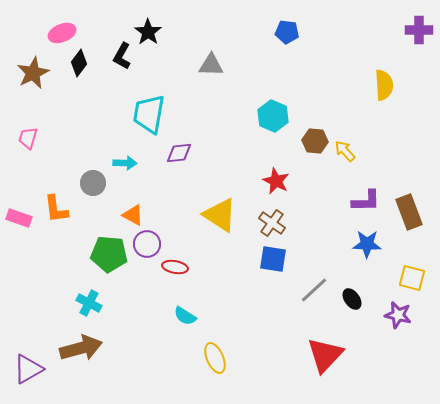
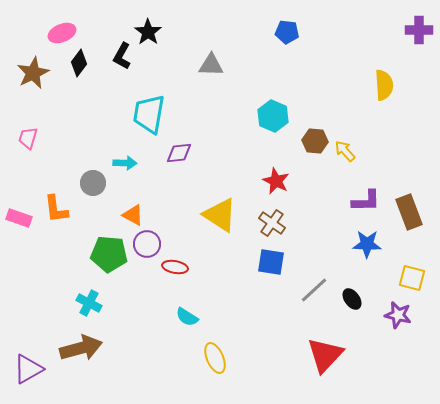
blue square: moved 2 px left, 3 px down
cyan semicircle: moved 2 px right, 1 px down
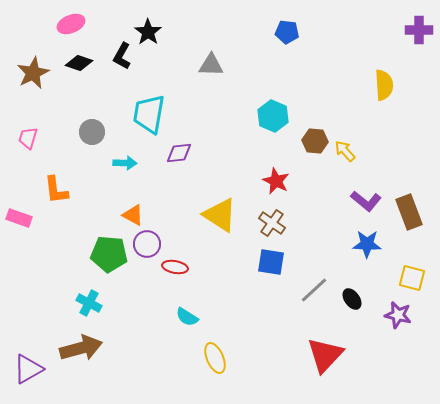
pink ellipse: moved 9 px right, 9 px up
black diamond: rotated 72 degrees clockwise
gray circle: moved 1 px left, 51 px up
purple L-shape: rotated 40 degrees clockwise
orange L-shape: moved 19 px up
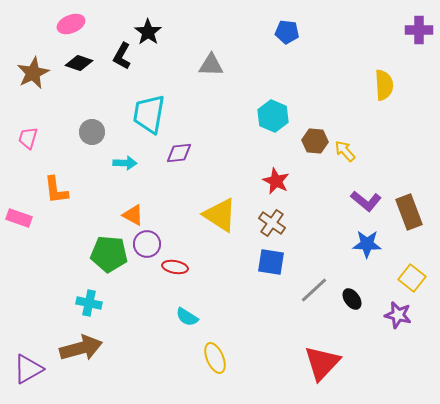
yellow square: rotated 24 degrees clockwise
cyan cross: rotated 15 degrees counterclockwise
red triangle: moved 3 px left, 8 px down
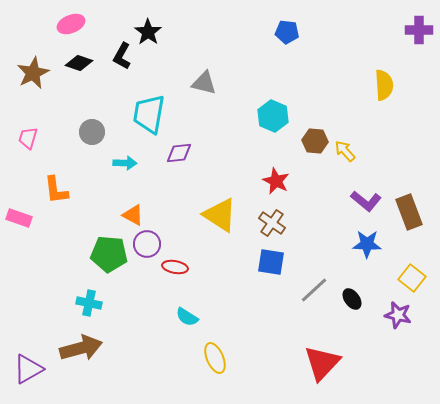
gray triangle: moved 7 px left, 18 px down; rotated 12 degrees clockwise
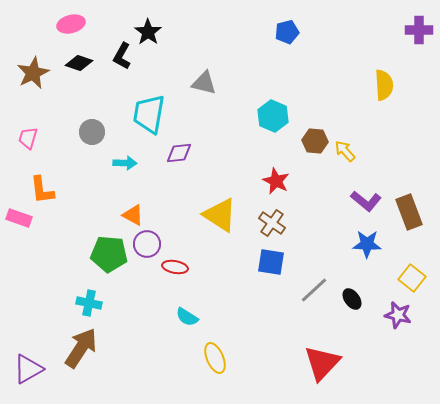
pink ellipse: rotated 8 degrees clockwise
blue pentagon: rotated 20 degrees counterclockwise
orange L-shape: moved 14 px left
brown arrow: rotated 42 degrees counterclockwise
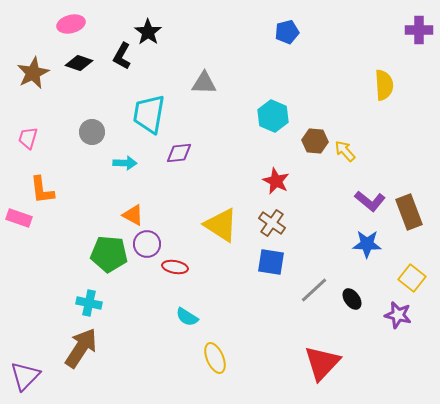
gray triangle: rotated 12 degrees counterclockwise
purple L-shape: moved 4 px right
yellow triangle: moved 1 px right, 10 px down
purple triangle: moved 3 px left, 7 px down; rotated 16 degrees counterclockwise
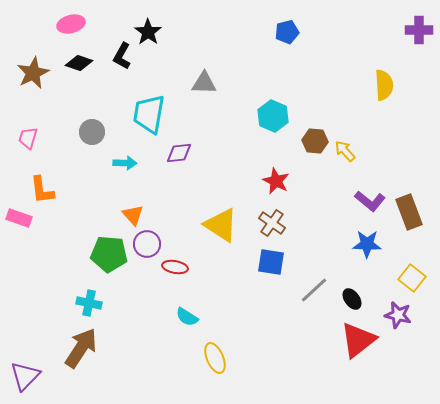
orange triangle: rotated 20 degrees clockwise
red triangle: moved 36 px right, 23 px up; rotated 9 degrees clockwise
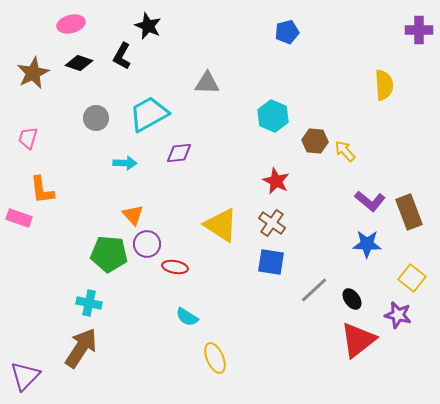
black star: moved 6 px up; rotated 12 degrees counterclockwise
gray triangle: moved 3 px right
cyan trapezoid: rotated 51 degrees clockwise
gray circle: moved 4 px right, 14 px up
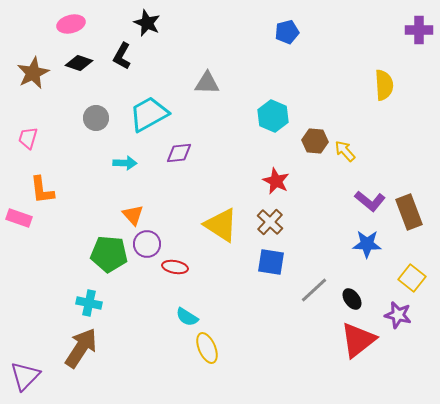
black star: moved 1 px left, 3 px up
brown cross: moved 2 px left, 1 px up; rotated 8 degrees clockwise
yellow ellipse: moved 8 px left, 10 px up
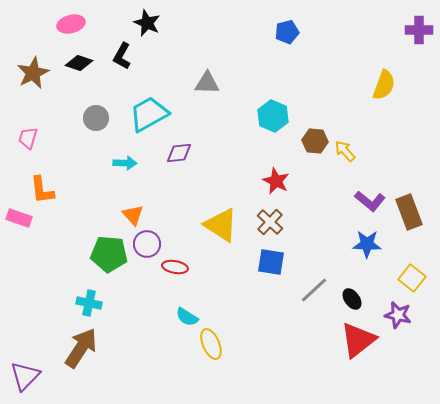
yellow semicircle: rotated 24 degrees clockwise
yellow ellipse: moved 4 px right, 4 px up
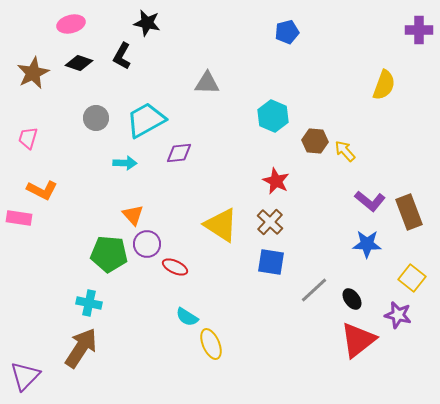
black star: rotated 12 degrees counterclockwise
cyan trapezoid: moved 3 px left, 6 px down
orange L-shape: rotated 56 degrees counterclockwise
pink rectangle: rotated 10 degrees counterclockwise
red ellipse: rotated 15 degrees clockwise
